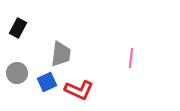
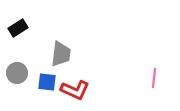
black rectangle: rotated 30 degrees clockwise
pink line: moved 23 px right, 20 px down
blue square: rotated 30 degrees clockwise
red L-shape: moved 4 px left
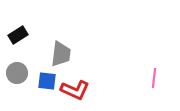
black rectangle: moved 7 px down
blue square: moved 1 px up
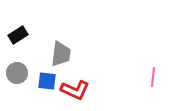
pink line: moved 1 px left, 1 px up
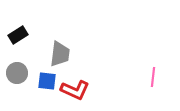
gray trapezoid: moved 1 px left
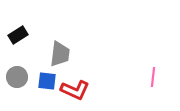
gray circle: moved 4 px down
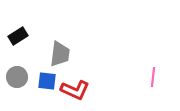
black rectangle: moved 1 px down
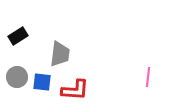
pink line: moved 5 px left
blue square: moved 5 px left, 1 px down
red L-shape: rotated 20 degrees counterclockwise
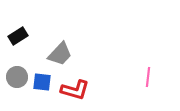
gray trapezoid: rotated 36 degrees clockwise
red L-shape: rotated 12 degrees clockwise
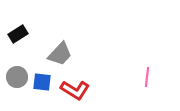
black rectangle: moved 2 px up
pink line: moved 1 px left
red L-shape: rotated 16 degrees clockwise
